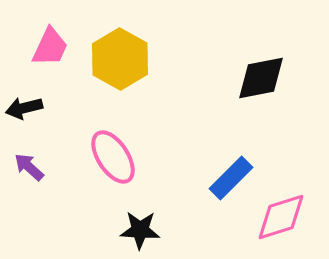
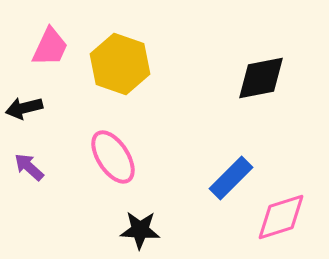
yellow hexagon: moved 5 px down; rotated 10 degrees counterclockwise
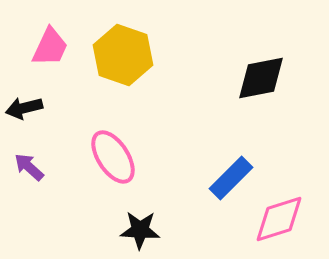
yellow hexagon: moved 3 px right, 9 px up
pink diamond: moved 2 px left, 2 px down
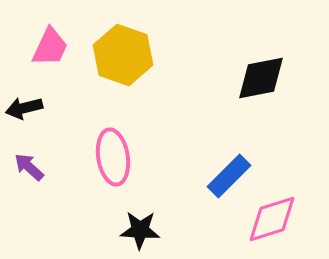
pink ellipse: rotated 24 degrees clockwise
blue rectangle: moved 2 px left, 2 px up
pink diamond: moved 7 px left
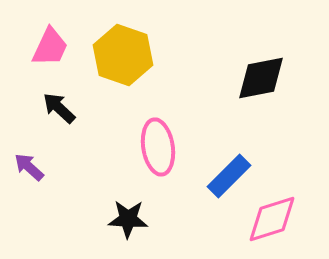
black arrow: moved 35 px right; rotated 57 degrees clockwise
pink ellipse: moved 45 px right, 10 px up
black star: moved 12 px left, 11 px up
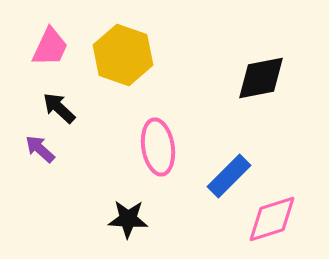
purple arrow: moved 11 px right, 18 px up
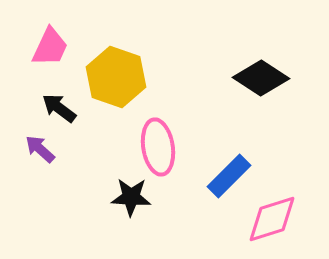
yellow hexagon: moved 7 px left, 22 px down
black diamond: rotated 44 degrees clockwise
black arrow: rotated 6 degrees counterclockwise
black star: moved 3 px right, 22 px up
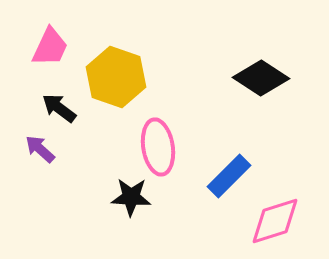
pink diamond: moved 3 px right, 2 px down
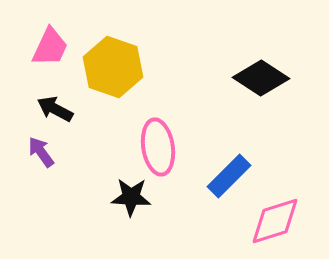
yellow hexagon: moved 3 px left, 10 px up
black arrow: moved 4 px left, 1 px down; rotated 9 degrees counterclockwise
purple arrow: moved 1 px right, 3 px down; rotated 12 degrees clockwise
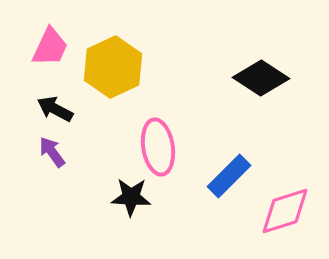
yellow hexagon: rotated 16 degrees clockwise
purple arrow: moved 11 px right
pink diamond: moved 10 px right, 10 px up
